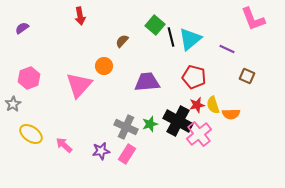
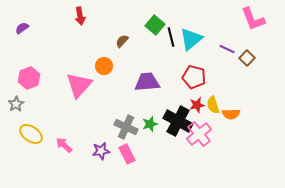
cyan triangle: moved 1 px right
brown square: moved 18 px up; rotated 21 degrees clockwise
gray star: moved 3 px right
pink rectangle: rotated 60 degrees counterclockwise
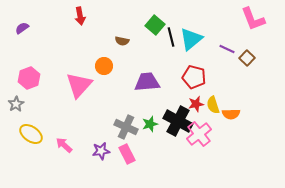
brown semicircle: rotated 120 degrees counterclockwise
red star: moved 1 px left, 1 px up
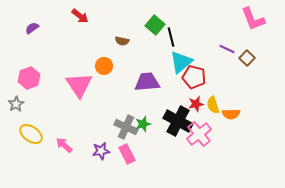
red arrow: rotated 42 degrees counterclockwise
purple semicircle: moved 10 px right
cyan triangle: moved 10 px left, 23 px down
pink triangle: rotated 16 degrees counterclockwise
green star: moved 7 px left
